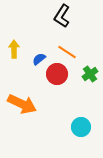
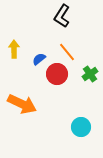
orange line: rotated 18 degrees clockwise
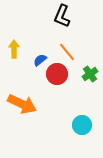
black L-shape: rotated 10 degrees counterclockwise
blue semicircle: moved 1 px right, 1 px down
cyan circle: moved 1 px right, 2 px up
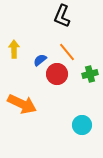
green cross: rotated 21 degrees clockwise
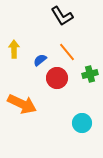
black L-shape: rotated 55 degrees counterclockwise
red circle: moved 4 px down
cyan circle: moved 2 px up
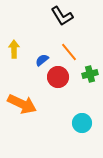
orange line: moved 2 px right
blue semicircle: moved 2 px right
red circle: moved 1 px right, 1 px up
